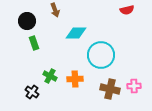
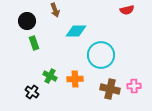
cyan diamond: moved 2 px up
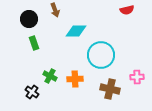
black circle: moved 2 px right, 2 px up
pink cross: moved 3 px right, 9 px up
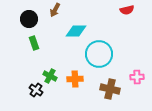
brown arrow: rotated 48 degrees clockwise
cyan circle: moved 2 px left, 1 px up
black cross: moved 4 px right, 2 px up
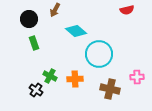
cyan diamond: rotated 40 degrees clockwise
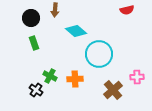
brown arrow: rotated 24 degrees counterclockwise
black circle: moved 2 px right, 1 px up
brown cross: moved 3 px right, 1 px down; rotated 36 degrees clockwise
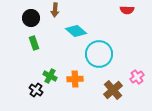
red semicircle: rotated 16 degrees clockwise
pink cross: rotated 32 degrees counterclockwise
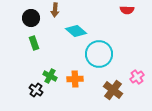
brown cross: rotated 12 degrees counterclockwise
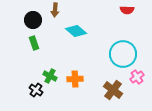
black circle: moved 2 px right, 2 px down
cyan circle: moved 24 px right
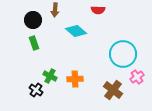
red semicircle: moved 29 px left
